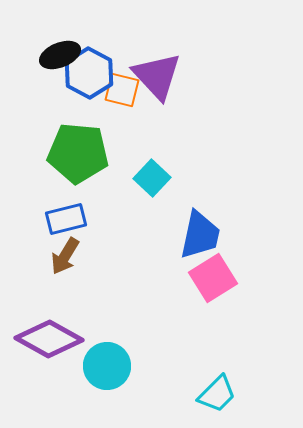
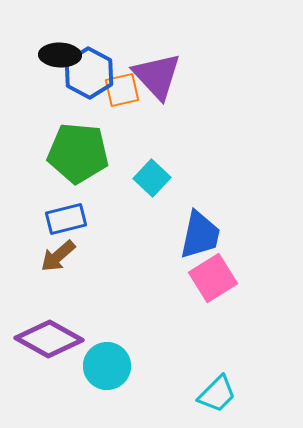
black ellipse: rotated 24 degrees clockwise
orange square: rotated 27 degrees counterclockwise
brown arrow: moved 7 px left; rotated 18 degrees clockwise
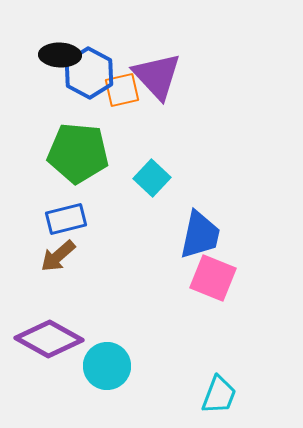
pink square: rotated 36 degrees counterclockwise
cyan trapezoid: moved 2 px right, 1 px down; rotated 24 degrees counterclockwise
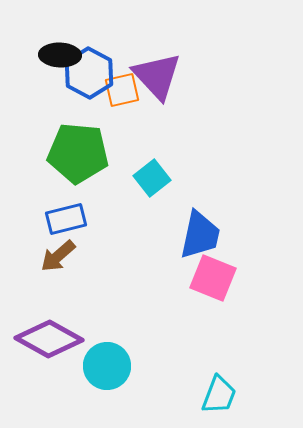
cyan square: rotated 9 degrees clockwise
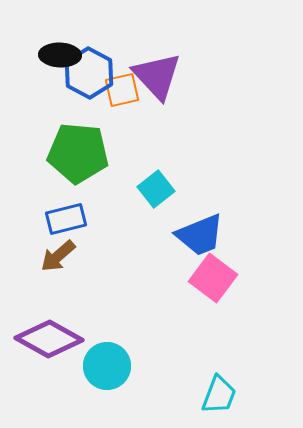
cyan square: moved 4 px right, 11 px down
blue trapezoid: rotated 56 degrees clockwise
pink square: rotated 15 degrees clockwise
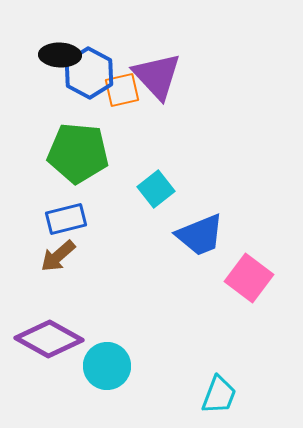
pink square: moved 36 px right
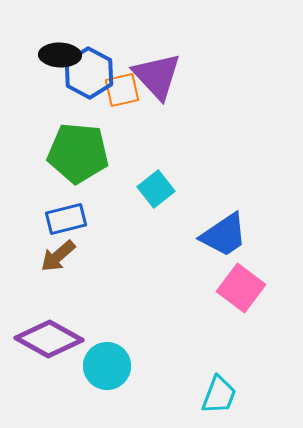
blue trapezoid: moved 24 px right; rotated 12 degrees counterclockwise
pink square: moved 8 px left, 10 px down
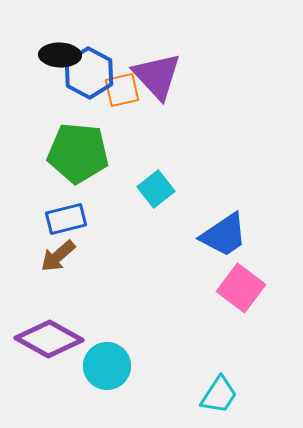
cyan trapezoid: rotated 12 degrees clockwise
